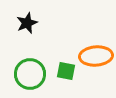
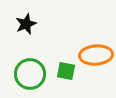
black star: moved 1 px left, 1 px down
orange ellipse: moved 1 px up
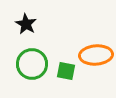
black star: rotated 20 degrees counterclockwise
green circle: moved 2 px right, 10 px up
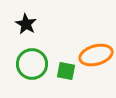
orange ellipse: rotated 12 degrees counterclockwise
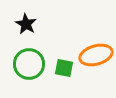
green circle: moved 3 px left
green square: moved 2 px left, 3 px up
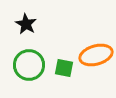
green circle: moved 1 px down
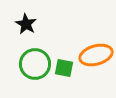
green circle: moved 6 px right, 1 px up
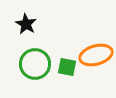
green square: moved 3 px right, 1 px up
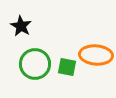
black star: moved 5 px left, 2 px down
orange ellipse: rotated 20 degrees clockwise
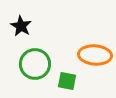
orange ellipse: moved 1 px left
green square: moved 14 px down
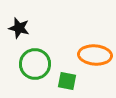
black star: moved 2 px left, 2 px down; rotated 15 degrees counterclockwise
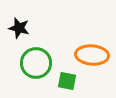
orange ellipse: moved 3 px left
green circle: moved 1 px right, 1 px up
